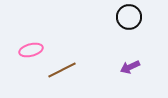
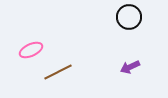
pink ellipse: rotated 10 degrees counterclockwise
brown line: moved 4 px left, 2 px down
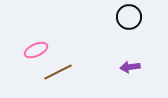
pink ellipse: moved 5 px right
purple arrow: rotated 18 degrees clockwise
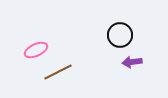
black circle: moved 9 px left, 18 px down
purple arrow: moved 2 px right, 5 px up
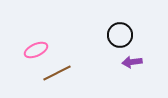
brown line: moved 1 px left, 1 px down
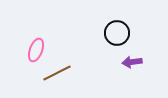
black circle: moved 3 px left, 2 px up
pink ellipse: rotated 45 degrees counterclockwise
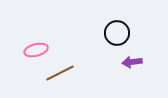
pink ellipse: rotated 55 degrees clockwise
brown line: moved 3 px right
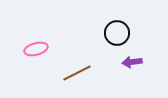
pink ellipse: moved 1 px up
brown line: moved 17 px right
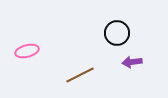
pink ellipse: moved 9 px left, 2 px down
brown line: moved 3 px right, 2 px down
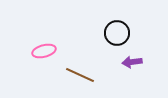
pink ellipse: moved 17 px right
brown line: rotated 52 degrees clockwise
